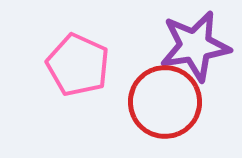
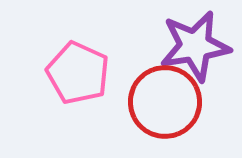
pink pentagon: moved 8 px down
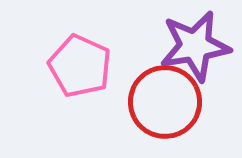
pink pentagon: moved 2 px right, 7 px up
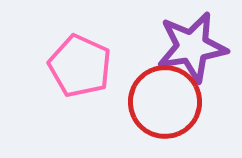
purple star: moved 3 px left, 1 px down
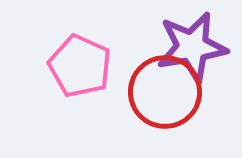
red circle: moved 10 px up
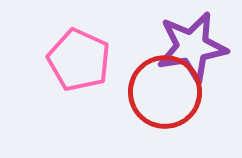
pink pentagon: moved 1 px left, 6 px up
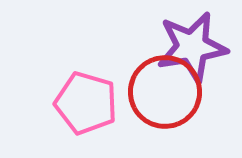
pink pentagon: moved 7 px right, 43 px down; rotated 8 degrees counterclockwise
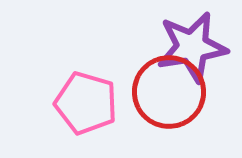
red circle: moved 4 px right
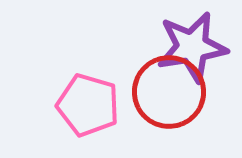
pink pentagon: moved 2 px right, 2 px down
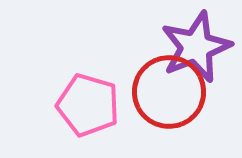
purple star: moved 4 px right; rotated 12 degrees counterclockwise
